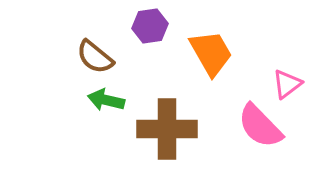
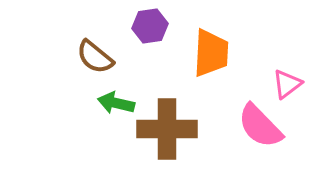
orange trapezoid: rotated 33 degrees clockwise
green arrow: moved 10 px right, 3 px down
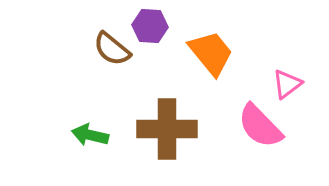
purple hexagon: rotated 12 degrees clockwise
orange trapezoid: rotated 42 degrees counterclockwise
brown semicircle: moved 17 px right, 8 px up
green arrow: moved 26 px left, 32 px down
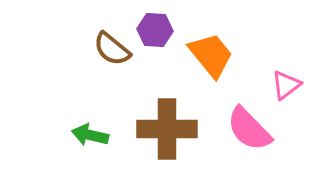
purple hexagon: moved 5 px right, 4 px down
orange trapezoid: moved 2 px down
pink triangle: moved 1 px left, 1 px down
pink semicircle: moved 11 px left, 3 px down
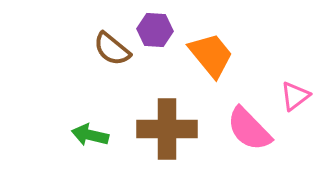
pink triangle: moved 9 px right, 11 px down
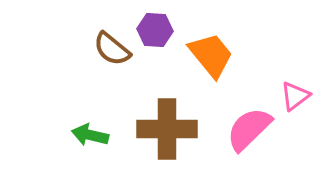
pink semicircle: rotated 90 degrees clockwise
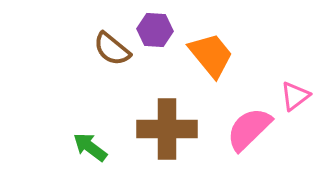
green arrow: moved 12 px down; rotated 24 degrees clockwise
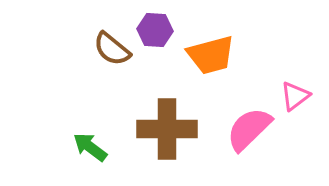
orange trapezoid: rotated 114 degrees clockwise
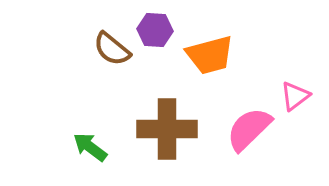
orange trapezoid: moved 1 px left
